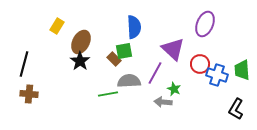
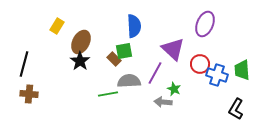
blue semicircle: moved 1 px up
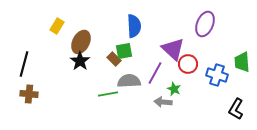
red circle: moved 12 px left
green trapezoid: moved 8 px up
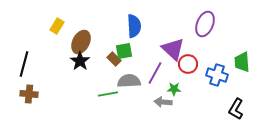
green star: rotated 24 degrees counterclockwise
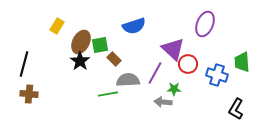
blue semicircle: rotated 75 degrees clockwise
green square: moved 24 px left, 6 px up
gray semicircle: moved 1 px left, 1 px up
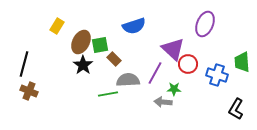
black star: moved 3 px right, 4 px down
brown cross: moved 3 px up; rotated 18 degrees clockwise
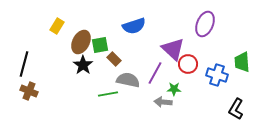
gray semicircle: rotated 15 degrees clockwise
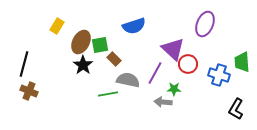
blue cross: moved 2 px right
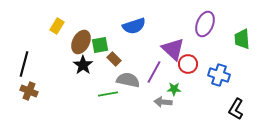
green trapezoid: moved 23 px up
purple line: moved 1 px left, 1 px up
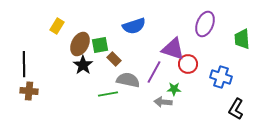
brown ellipse: moved 1 px left, 2 px down
purple triangle: rotated 25 degrees counterclockwise
black line: rotated 15 degrees counterclockwise
blue cross: moved 2 px right, 2 px down
brown cross: rotated 18 degrees counterclockwise
